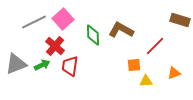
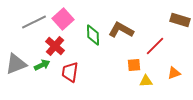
red trapezoid: moved 6 px down
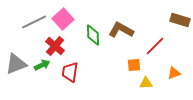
yellow triangle: moved 2 px down
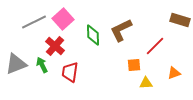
brown L-shape: rotated 55 degrees counterclockwise
green arrow: rotated 91 degrees counterclockwise
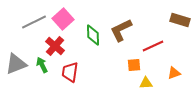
red line: moved 2 px left; rotated 20 degrees clockwise
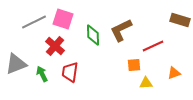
pink square: rotated 30 degrees counterclockwise
green arrow: moved 9 px down
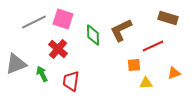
brown rectangle: moved 12 px left, 2 px up
red cross: moved 3 px right, 3 px down
red trapezoid: moved 1 px right, 9 px down
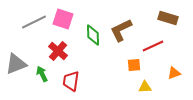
red cross: moved 2 px down
yellow triangle: moved 1 px left, 4 px down
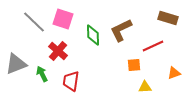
gray line: rotated 70 degrees clockwise
